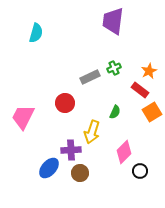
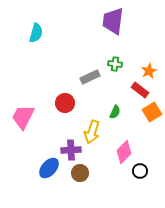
green cross: moved 1 px right, 4 px up; rotated 32 degrees clockwise
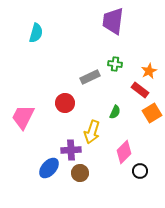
orange square: moved 1 px down
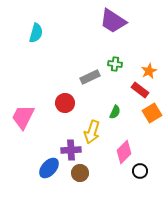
purple trapezoid: rotated 64 degrees counterclockwise
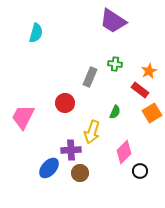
gray rectangle: rotated 42 degrees counterclockwise
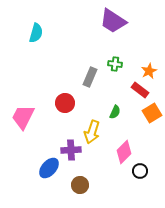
brown circle: moved 12 px down
